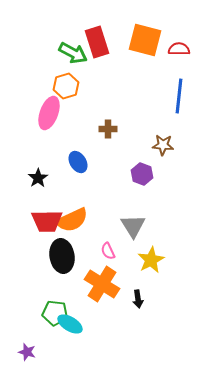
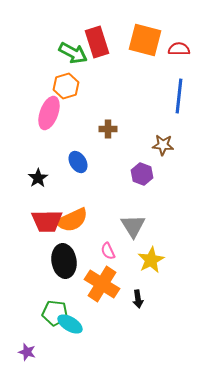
black ellipse: moved 2 px right, 5 px down
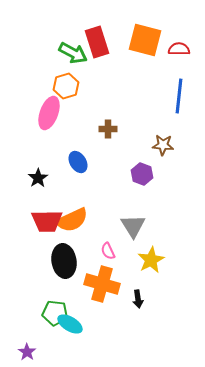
orange cross: rotated 16 degrees counterclockwise
purple star: rotated 18 degrees clockwise
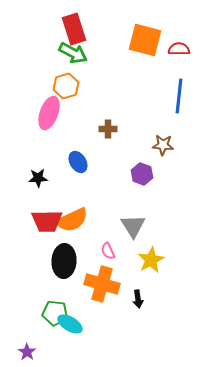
red rectangle: moved 23 px left, 13 px up
black star: rotated 30 degrees clockwise
black ellipse: rotated 12 degrees clockwise
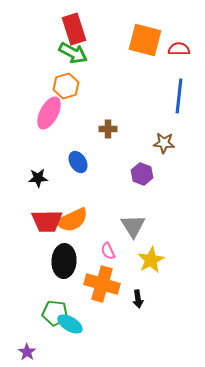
pink ellipse: rotated 8 degrees clockwise
brown star: moved 1 px right, 2 px up
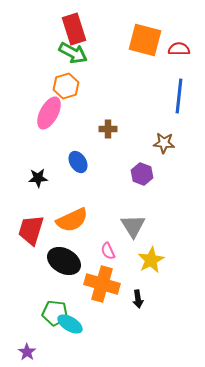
red trapezoid: moved 16 px left, 9 px down; rotated 108 degrees clockwise
black ellipse: rotated 64 degrees counterclockwise
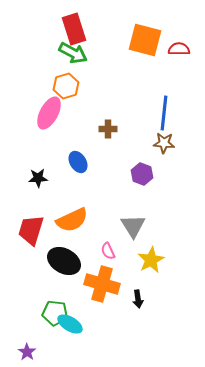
blue line: moved 15 px left, 17 px down
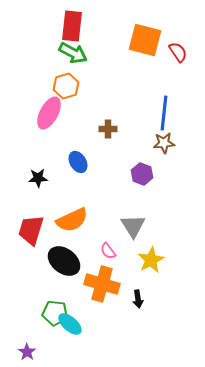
red rectangle: moved 2 px left, 3 px up; rotated 24 degrees clockwise
red semicircle: moved 1 px left, 3 px down; rotated 55 degrees clockwise
brown star: rotated 10 degrees counterclockwise
pink semicircle: rotated 12 degrees counterclockwise
black ellipse: rotated 8 degrees clockwise
cyan ellipse: rotated 10 degrees clockwise
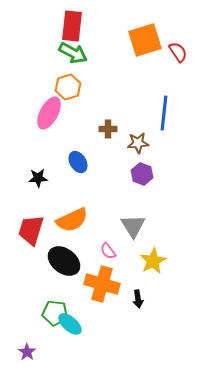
orange square: rotated 32 degrees counterclockwise
orange hexagon: moved 2 px right, 1 px down
brown star: moved 26 px left
yellow star: moved 2 px right, 1 px down
